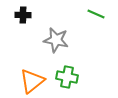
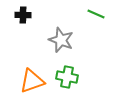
gray star: moved 5 px right; rotated 10 degrees clockwise
orange triangle: rotated 20 degrees clockwise
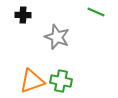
green line: moved 2 px up
gray star: moved 4 px left, 3 px up
green cross: moved 6 px left, 4 px down
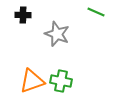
gray star: moved 3 px up
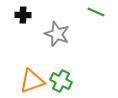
green cross: rotated 15 degrees clockwise
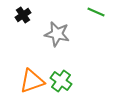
black cross: rotated 35 degrees counterclockwise
gray star: rotated 10 degrees counterclockwise
green cross: rotated 10 degrees clockwise
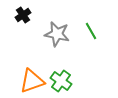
green line: moved 5 px left, 19 px down; rotated 36 degrees clockwise
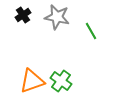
gray star: moved 17 px up
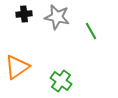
black cross: moved 1 px right, 1 px up; rotated 28 degrees clockwise
orange triangle: moved 15 px left, 14 px up; rotated 16 degrees counterclockwise
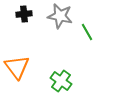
gray star: moved 3 px right, 1 px up
green line: moved 4 px left, 1 px down
orange triangle: rotated 32 degrees counterclockwise
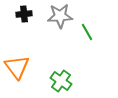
gray star: rotated 15 degrees counterclockwise
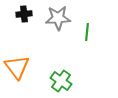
gray star: moved 2 px left, 2 px down
green line: rotated 36 degrees clockwise
